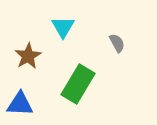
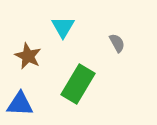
brown star: rotated 16 degrees counterclockwise
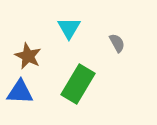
cyan triangle: moved 6 px right, 1 px down
blue triangle: moved 12 px up
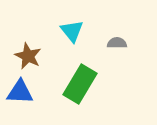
cyan triangle: moved 3 px right, 3 px down; rotated 10 degrees counterclockwise
gray semicircle: rotated 60 degrees counterclockwise
green rectangle: moved 2 px right
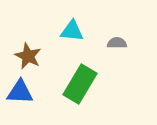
cyan triangle: rotated 45 degrees counterclockwise
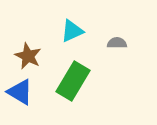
cyan triangle: rotated 30 degrees counterclockwise
green rectangle: moved 7 px left, 3 px up
blue triangle: rotated 28 degrees clockwise
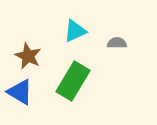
cyan triangle: moved 3 px right
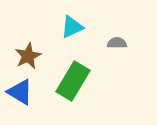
cyan triangle: moved 3 px left, 4 px up
brown star: rotated 20 degrees clockwise
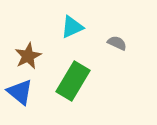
gray semicircle: rotated 24 degrees clockwise
blue triangle: rotated 8 degrees clockwise
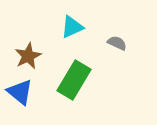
green rectangle: moved 1 px right, 1 px up
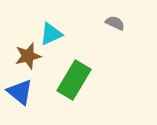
cyan triangle: moved 21 px left, 7 px down
gray semicircle: moved 2 px left, 20 px up
brown star: rotated 12 degrees clockwise
